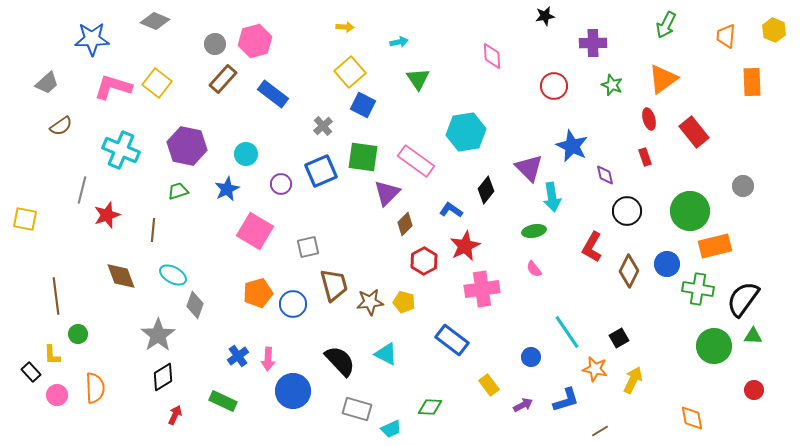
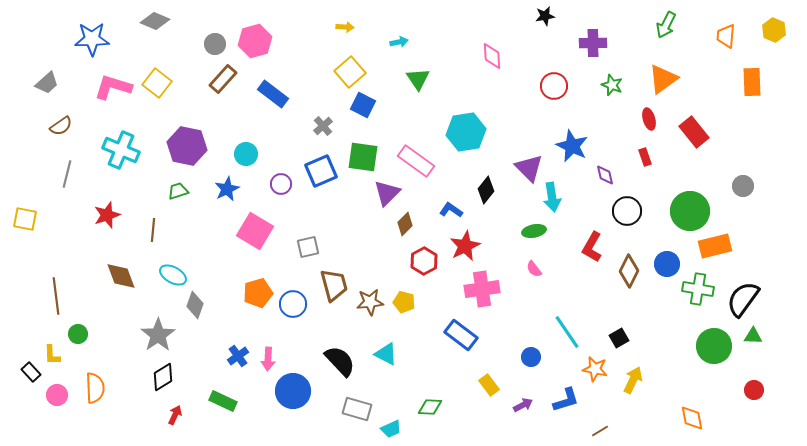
gray line at (82, 190): moved 15 px left, 16 px up
blue rectangle at (452, 340): moved 9 px right, 5 px up
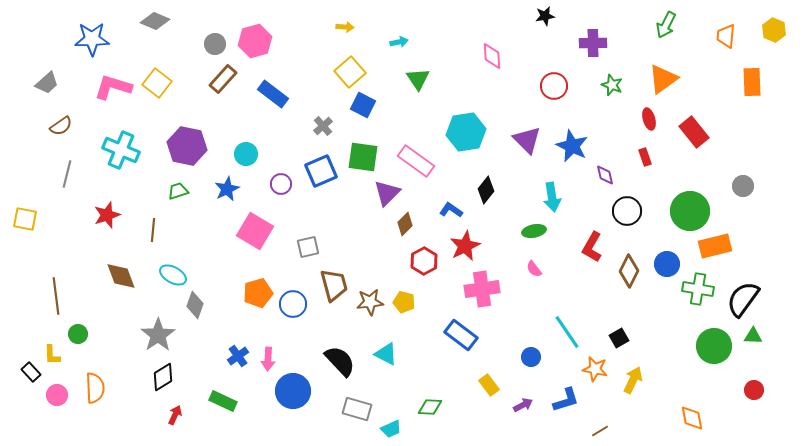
purple triangle at (529, 168): moved 2 px left, 28 px up
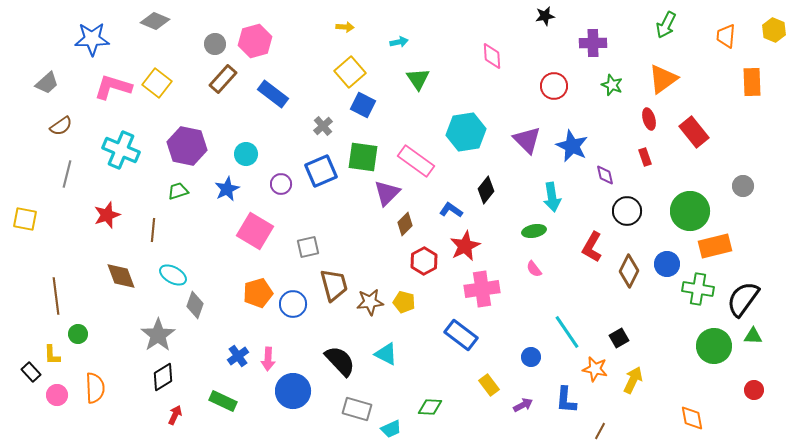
blue L-shape at (566, 400): rotated 112 degrees clockwise
brown line at (600, 431): rotated 30 degrees counterclockwise
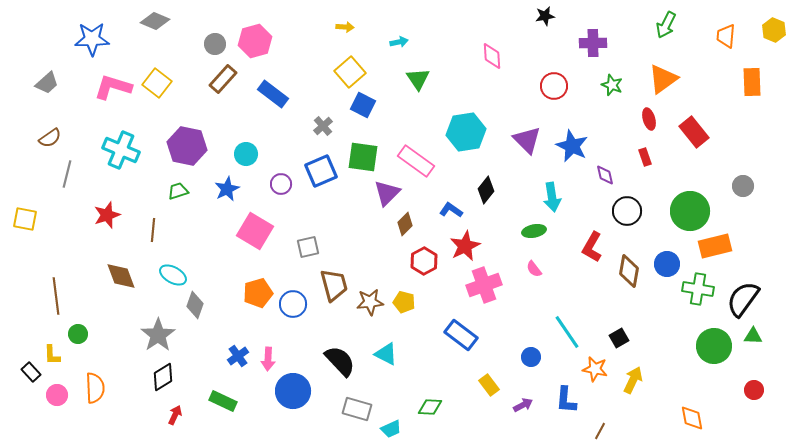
brown semicircle at (61, 126): moved 11 px left, 12 px down
brown diamond at (629, 271): rotated 16 degrees counterclockwise
pink cross at (482, 289): moved 2 px right, 4 px up; rotated 12 degrees counterclockwise
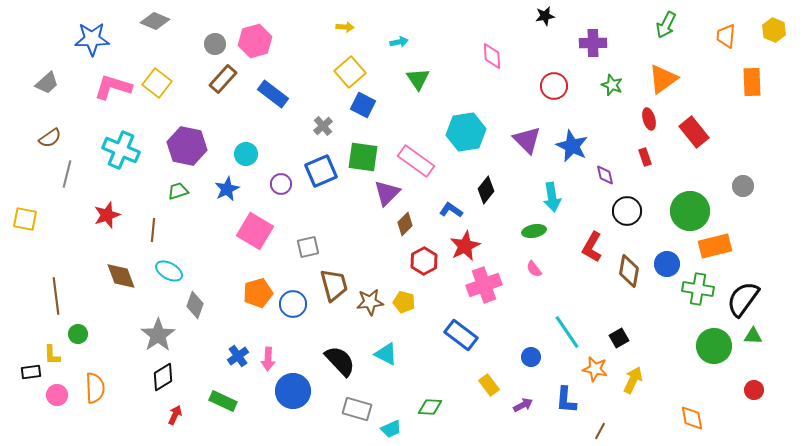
cyan ellipse at (173, 275): moved 4 px left, 4 px up
black rectangle at (31, 372): rotated 54 degrees counterclockwise
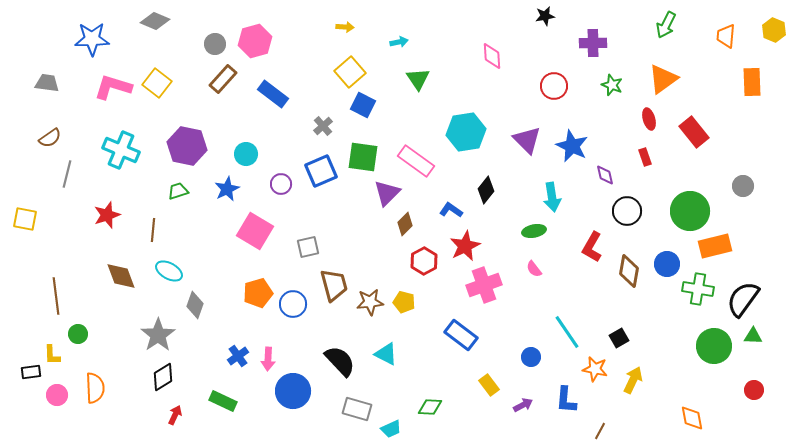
gray trapezoid at (47, 83): rotated 130 degrees counterclockwise
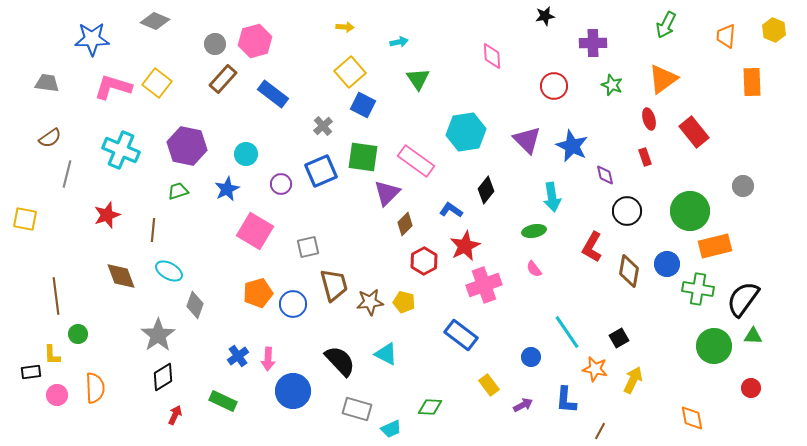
red circle at (754, 390): moved 3 px left, 2 px up
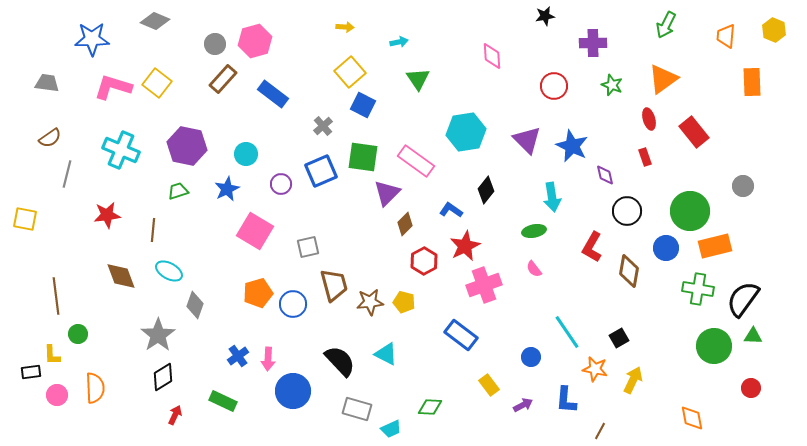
red star at (107, 215): rotated 12 degrees clockwise
blue circle at (667, 264): moved 1 px left, 16 px up
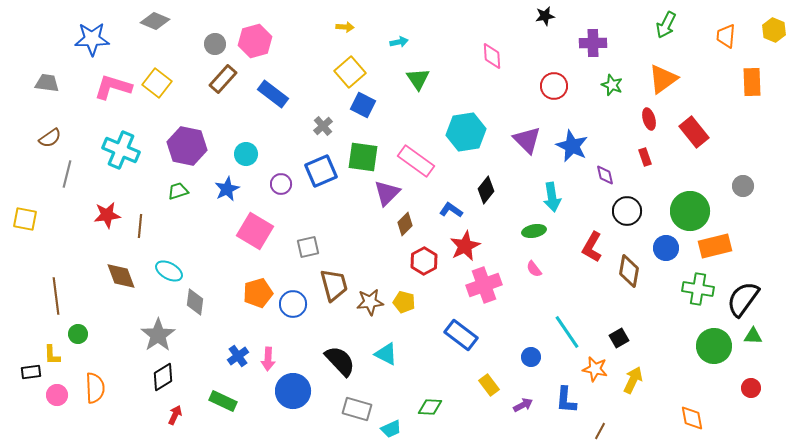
brown line at (153, 230): moved 13 px left, 4 px up
gray diamond at (195, 305): moved 3 px up; rotated 12 degrees counterclockwise
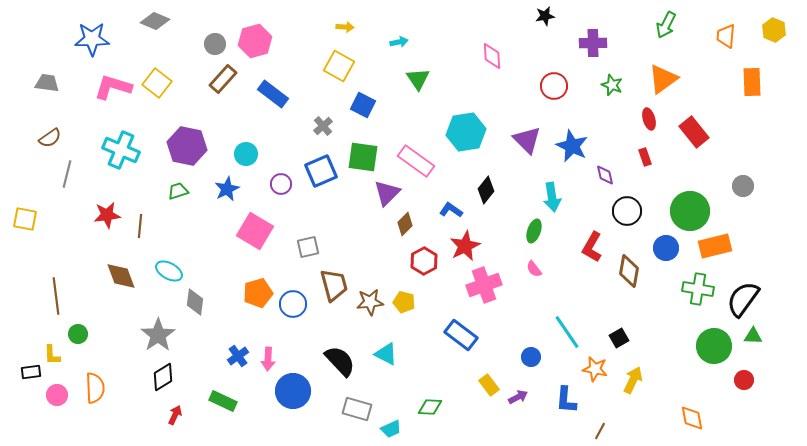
yellow square at (350, 72): moved 11 px left, 6 px up; rotated 20 degrees counterclockwise
green ellipse at (534, 231): rotated 60 degrees counterclockwise
red circle at (751, 388): moved 7 px left, 8 px up
purple arrow at (523, 405): moved 5 px left, 8 px up
